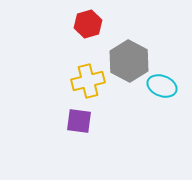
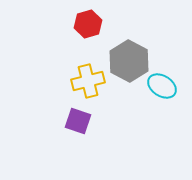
cyan ellipse: rotated 12 degrees clockwise
purple square: moved 1 px left; rotated 12 degrees clockwise
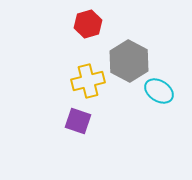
cyan ellipse: moved 3 px left, 5 px down
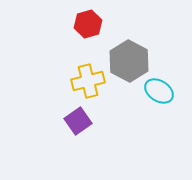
purple square: rotated 36 degrees clockwise
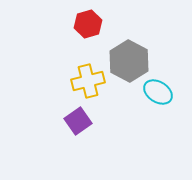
cyan ellipse: moved 1 px left, 1 px down
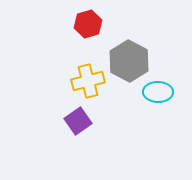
cyan ellipse: rotated 32 degrees counterclockwise
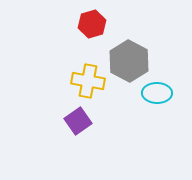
red hexagon: moved 4 px right
yellow cross: rotated 24 degrees clockwise
cyan ellipse: moved 1 px left, 1 px down
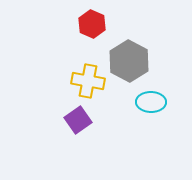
red hexagon: rotated 20 degrees counterclockwise
cyan ellipse: moved 6 px left, 9 px down
purple square: moved 1 px up
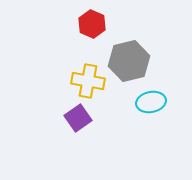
gray hexagon: rotated 18 degrees clockwise
cyan ellipse: rotated 12 degrees counterclockwise
purple square: moved 2 px up
